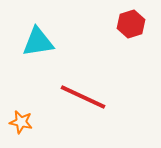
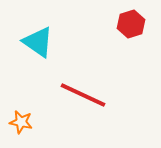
cyan triangle: rotated 44 degrees clockwise
red line: moved 2 px up
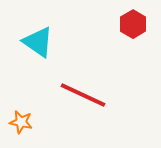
red hexagon: moved 2 px right; rotated 12 degrees counterclockwise
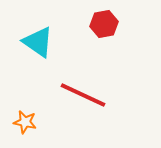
red hexagon: moved 29 px left; rotated 20 degrees clockwise
orange star: moved 4 px right
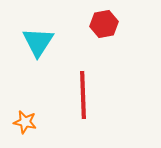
cyan triangle: rotated 28 degrees clockwise
red line: rotated 63 degrees clockwise
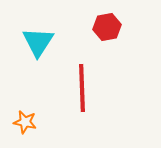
red hexagon: moved 3 px right, 3 px down
red line: moved 1 px left, 7 px up
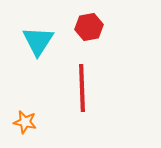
red hexagon: moved 18 px left
cyan triangle: moved 1 px up
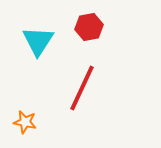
red line: rotated 27 degrees clockwise
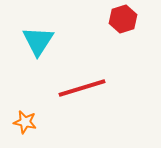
red hexagon: moved 34 px right, 8 px up; rotated 8 degrees counterclockwise
red line: rotated 48 degrees clockwise
